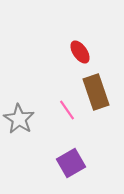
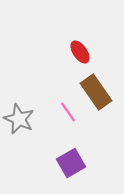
brown rectangle: rotated 16 degrees counterclockwise
pink line: moved 1 px right, 2 px down
gray star: rotated 8 degrees counterclockwise
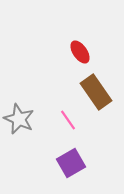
pink line: moved 8 px down
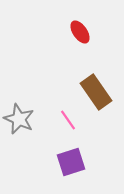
red ellipse: moved 20 px up
purple square: moved 1 px up; rotated 12 degrees clockwise
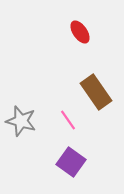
gray star: moved 2 px right, 2 px down; rotated 8 degrees counterclockwise
purple square: rotated 36 degrees counterclockwise
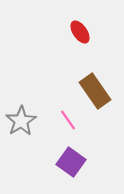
brown rectangle: moved 1 px left, 1 px up
gray star: rotated 24 degrees clockwise
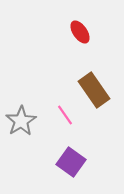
brown rectangle: moved 1 px left, 1 px up
pink line: moved 3 px left, 5 px up
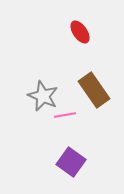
pink line: rotated 65 degrees counterclockwise
gray star: moved 22 px right, 25 px up; rotated 16 degrees counterclockwise
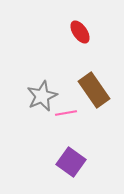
gray star: moved 1 px left; rotated 24 degrees clockwise
pink line: moved 1 px right, 2 px up
